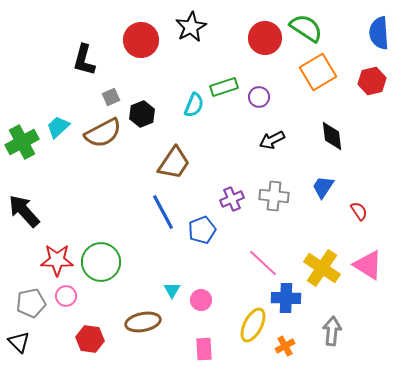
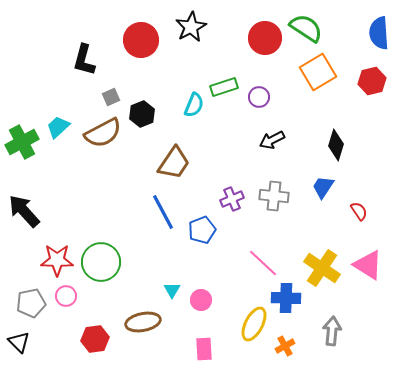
black diamond at (332, 136): moved 4 px right, 9 px down; rotated 24 degrees clockwise
yellow ellipse at (253, 325): moved 1 px right, 1 px up
red hexagon at (90, 339): moved 5 px right; rotated 16 degrees counterclockwise
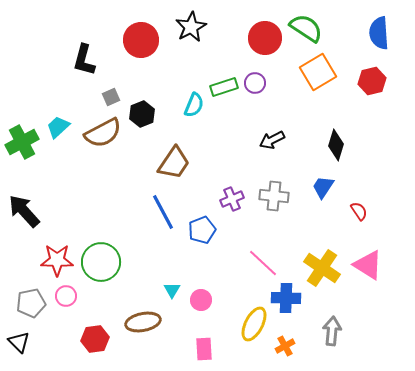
purple circle at (259, 97): moved 4 px left, 14 px up
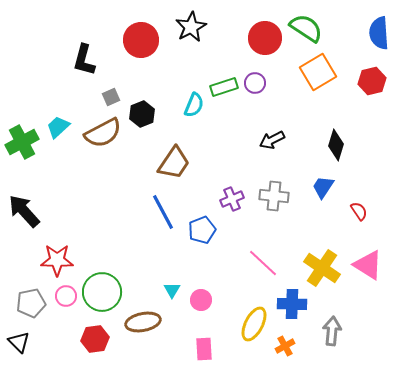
green circle at (101, 262): moved 1 px right, 30 px down
blue cross at (286, 298): moved 6 px right, 6 px down
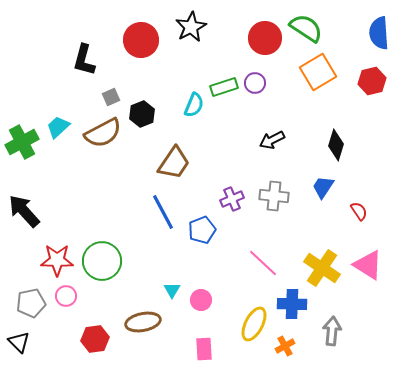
green circle at (102, 292): moved 31 px up
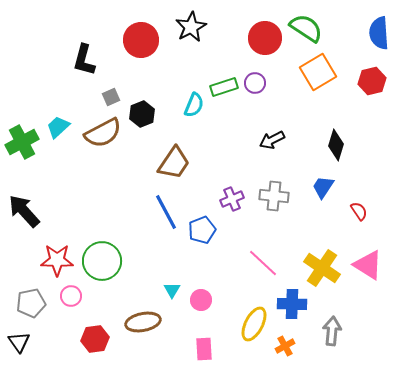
blue line at (163, 212): moved 3 px right
pink circle at (66, 296): moved 5 px right
black triangle at (19, 342): rotated 10 degrees clockwise
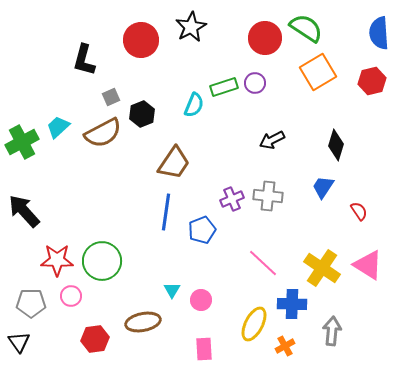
gray cross at (274, 196): moved 6 px left
blue line at (166, 212): rotated 36 degrees clockwise
gray pentagon at (31, 303): rotated 12 degrees clockwise
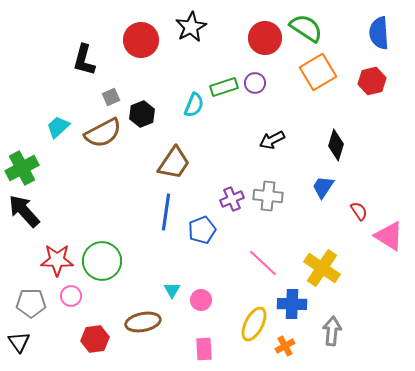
green cross at (22, 142): moved 26 px down
pink triangle at (368, 265): moved 21 px right, 29 px up
